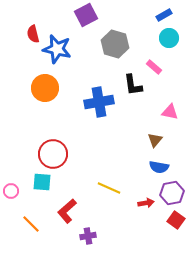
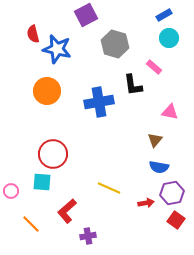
orange circle: moved 2 px right, 3 px down
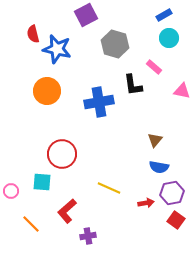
pink triangle: moved 12 px right, 21 px up
red circle: moved 9 px right
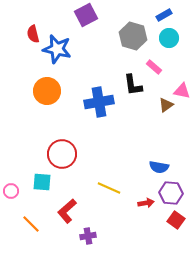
gray hexagon: moved 18 px right, 8 px up
brown triangle: moved 11 px right, 35 px up; rotated 14 degrees clockwise
purple hexagon: moved 1 px left; rotated 15 degrees clockwise
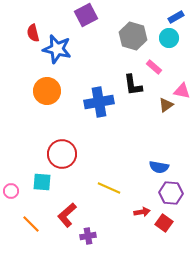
blue rectangle: moved 12 px right, 2 px down
red semicircle: moved 1 px up
red arrow: moved 4 px left, 9 px down
red L-shape: moved 4 px down
red square: moved 12 px left, 3 px down
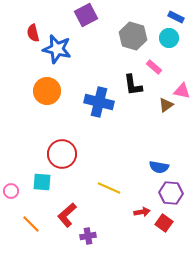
blue rectangle: rotated 56 degrees clockwise
blue cross: rotated 24 degrees clockwise
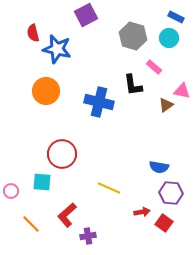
orange circle: moved 1 px left
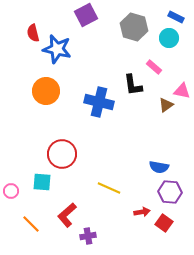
gray hexagon: moved 1 px right, 9 px up
purple hexagon: moved 1 px left, 1 px up
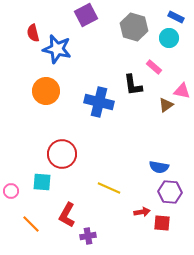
red L-shape: rotated 20 degrees counterclockwise
red square: moved 2 px left; rotated 30 degrees counterclockwise
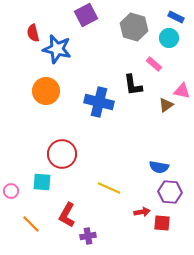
pink rectangle: moved 3 px up
